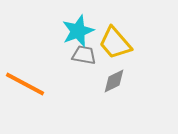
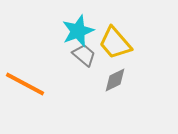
gray trapezoid: rotated 30 degrees clockwise
gray diamond: moved 1 px right, 1 px up
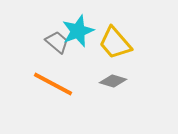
gray trapezoid: moved 27 px left, 13 px up
gray diamond: moved 2 px left, 1 px down; rotated 44 degrees clockwise
orange line: moved 28 px right
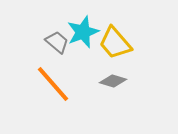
cyan star: moved 5 px right, 1 px down
orange line: rotated 21 degrees clockwise
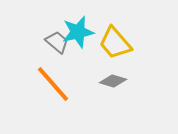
cyan star: moved 5 px left; rotated 8 degrees clockwise
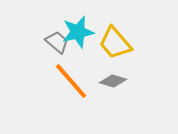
orange line: moved 18 px right, 3 px up
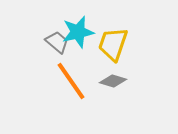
yellow trapezoid: moved 2 px left, 1 px down; rotated 60 degrees clockwise
orange line: rotated 6 degrees clockwise
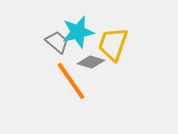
gray diamond: moved 22 px left, 19 px up
